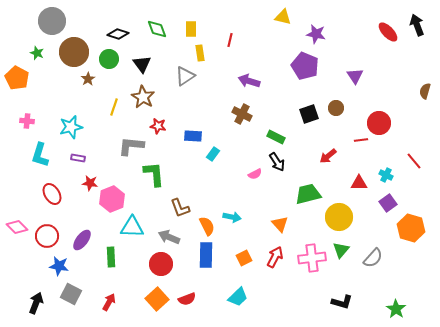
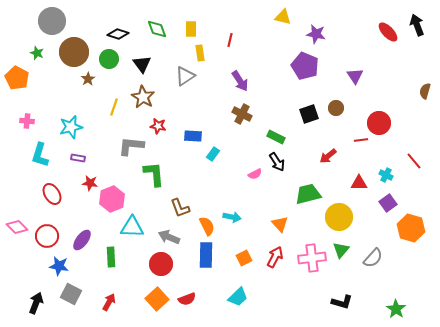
purple arrow at (249, 81): moved 9 px left; rotated 140 degrees counterclockwise
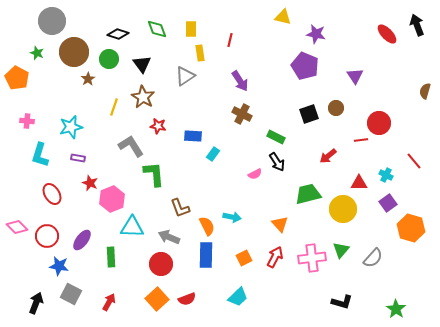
red ellipse at (388, 32): moved 1 px left, 2 px down
gray L-shape at (131, 146): rotated 52 degrees clockwise
red star at (90, 183): rotated 14 degrees clockwise
yellow circle at (339, 217): moved 4 px right, 8 px up
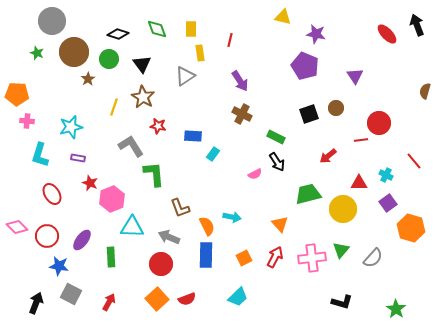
orange pentagon at (17, 78): moved 16 px down; rotated 25 degrees counterclockwise
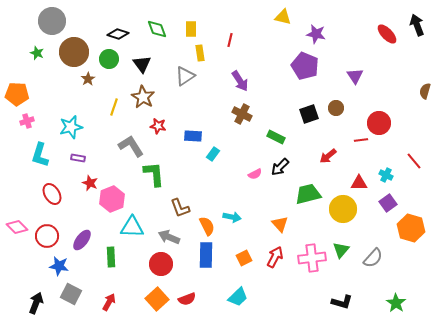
pink cross at (27, 121): rotated 24 degrees counterclockwise
black arrow at (277, 162): moved 3 px right, 5 px down; rotated 78 degrees clockwise
green star at (396, 309): moved 6 px up
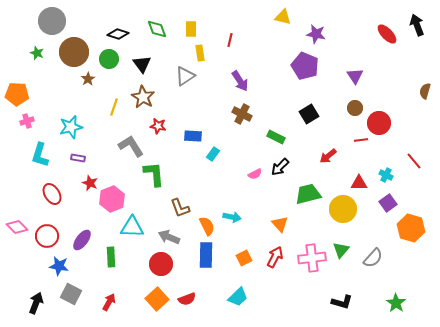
brown circle at (336, 108): moved 19 px right
black square at (309, 114): rotated 12 degrees counterclockwise
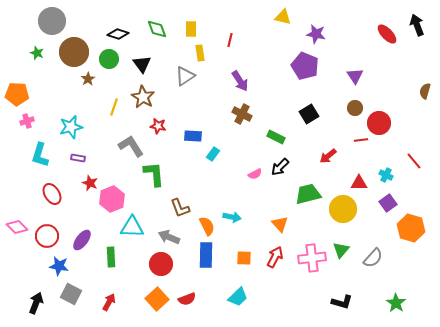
orange square at (244, 258): rotated 28 degrees clockwise
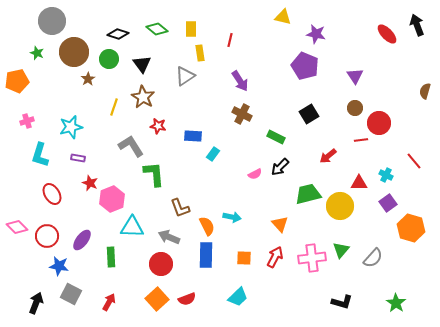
green diamond at (157, 29): rotated 30 degrees counterclockwise
orange pentagon at (17, 94): moved 13 px up; rotated 15 degrees counterclockwise
yellow circle at (343, 209): moved 3 px left, 3 px up
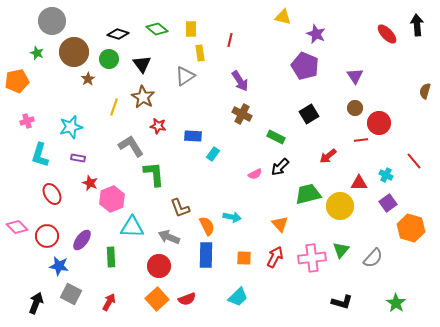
black arrow at (417, 25): rotated 15 degrees clockwise
purple star at (316, 34): rotated 12 degrees clockwise
red circle at (161, 264): moved 2 px left, 2 px down
